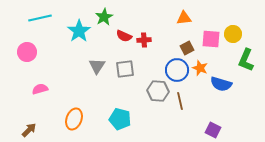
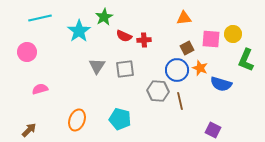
orange ellipse: moved 3 px right, 1 px down
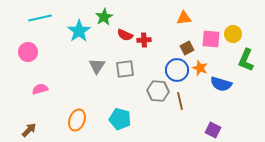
red semicircle: moved 1 px right, 1 px up
pink circle: moved 1 px right
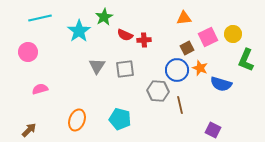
pink square: moved 3 px left, 2 px up; rotated 30 degrees counterclockwise
brown line: moved 4 px down
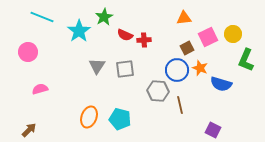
cyan line: moved 2 px right, 1 px up; rotated 35 degrees clockwise
orange ellipse: moved 12 px right, 3 px up
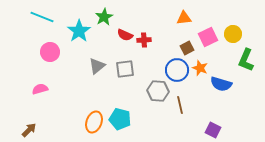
pink circle: moved 22 px right
gray triangle: rotated 18 degrees clockwise
orange ellipse: moved 5 px right, 5 px down
